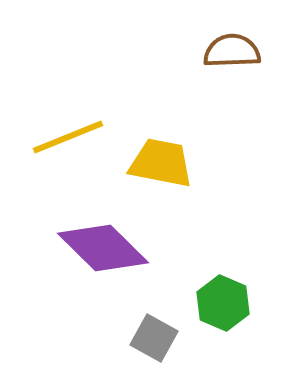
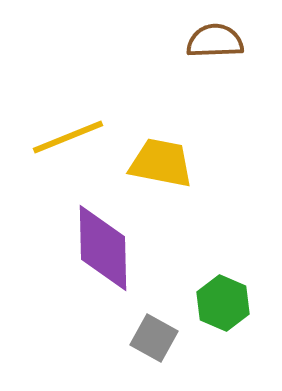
brown semicircle: moved 17 px left, 10 px up
purple diamond: rotated 44 degrees clockwise
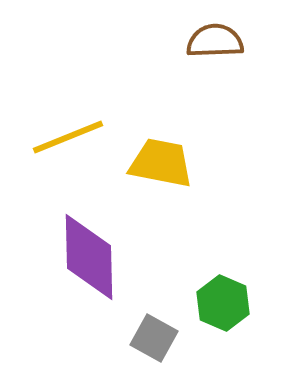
purple diamond: moved 14 px left, 9 px down
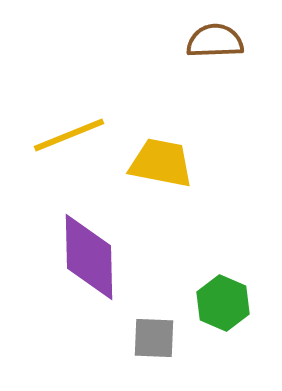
yellow line: moved 1 px right, 2 px up
gray square: rotated 27 degrees counterclockwise
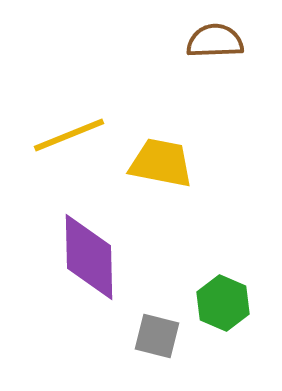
gray square: moved 3 px right, 2 px up; rotated 12 degrees clockwise
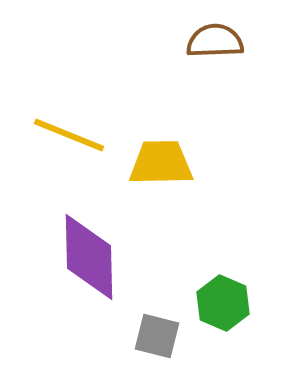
yellow line: rotated 44 degrees clockwise
yellow trapezoid: rotated 12 degrees counterclockwise
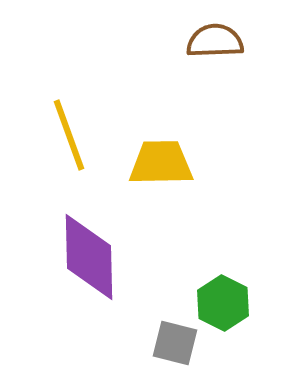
yellow line: rotated 48 degrees clockwise
green hexagon: rotated 4 degrees clockwise
gray square: moved 18 px right, 7 px down
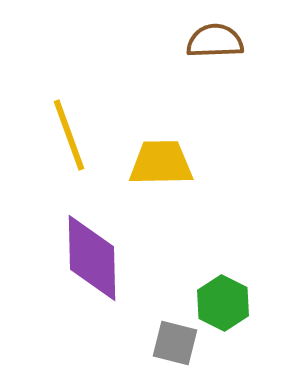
purple diamond: moved 3 px right, 1 px down
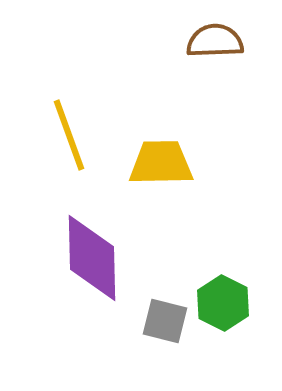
gray square: moved 10 px left, 22 px up
